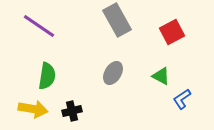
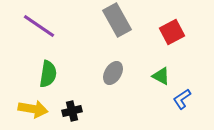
green semicircle: moved 1 px right, 2 px up
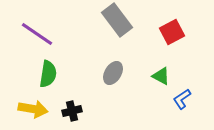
gray rectangle: rotated 8 degrees counterclockwise
purple line: moved 2 px left, 8 px down
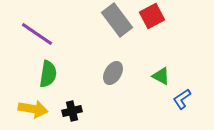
red square: moved 20 px left, 16 px up
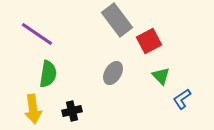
red square: moved 3 px left, 25 px down
green triangle: rotated 18 degrees clockwise
yellow arrow: rotated 72 degrees clockwise
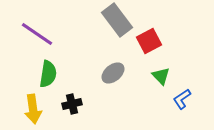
gray ellipse: rotated 20 degrees clockwise
black cross: moved 7 px up
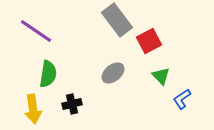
purple line: moved 1 px left, 3 px up
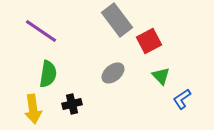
purple line: moved 5 px right
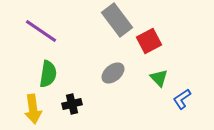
green triangle: moved 2 px left, 2 px down
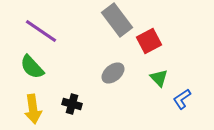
green semicircle: moved 16 px left, 7 px up; rotated 128 degrees clockwise
black cross: rotated 30 degrees clockwise
